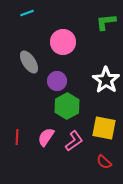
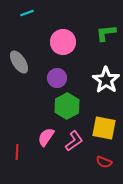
green L-shape: moved 11 px down
gray ellipse: moved 10 px left
purple circle: moved 3 px up
red line: moved 15 px down
red semicircle: rotated 21 degrees counterclockwise
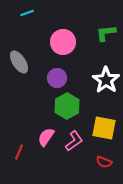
red line: moved 2 px right; rotated 21 degrees clockwise
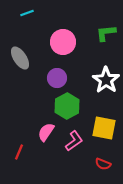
gray ellipse: moved 1 px right, 4 px up
pink semicircle: moved 5 px up
red semicircle: moved 1 px left, 2 px down
